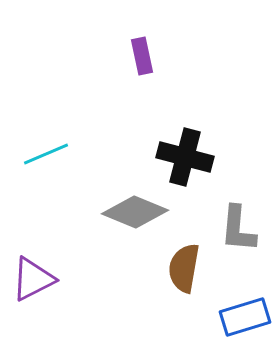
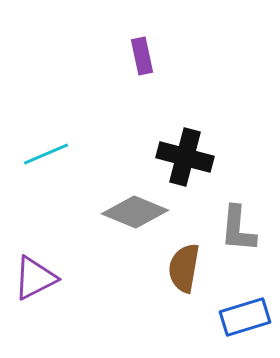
purple triangle: moved 2 px right, 1 px up
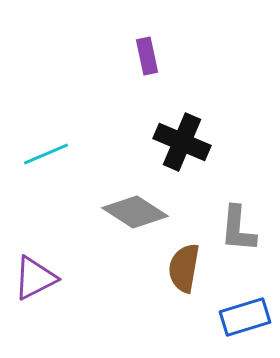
purple rectangle: moved 5 px right
black cross: moved 3 px left, 15 px up; rotated 8 degrees clockwise
gray diamond: rotated 10 degrees clockwise
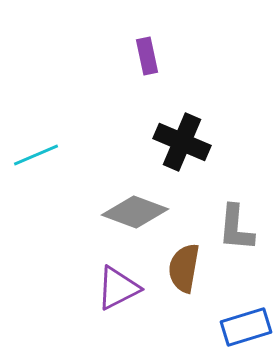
cyan line: moved 10 px left, 1 px down
gray diamond: rotated 12 degrees counterclockwise
gray L-shape: moved 2 px left, 1 px up
purple triangle: moved 83 px right, 10 px down
blue rectangle: moved 1 px right, 10 px down
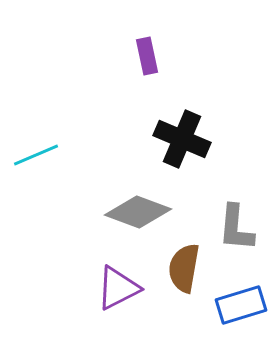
black cross: moved 3 px up
gray diamond: moved 3 px right
blue rectangle: moved 5 px left, 22 px up
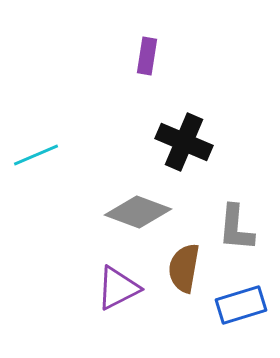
purple rectangle: rotated 21 degrees clockwise
black cross: moved 2 px right, 3 px down
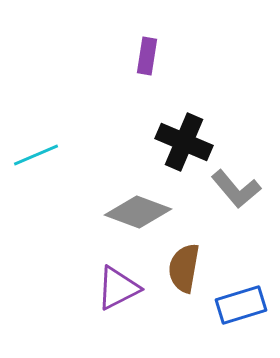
gray L-shape: moved 39 px up; rotated 45 degrees counterclockwise
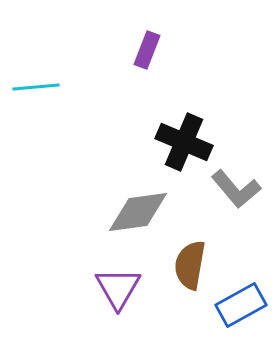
purple rectangle: moved 6 px up; rotated 12 degrees clockwise
cyan line: moved 68 px up; rotated 18 degrees clockwise
gray diamond: rotated 28 degrees counterclockwise
brown semicircle: moved 6 px right, 3 px up
purple triangle: rotated 33 degrees counterclockwise
blue rectangle: rotated 12 degrees counterclockwise
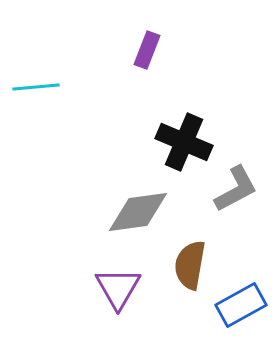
gray L-shape: rotated 78 degrees counterclockwise
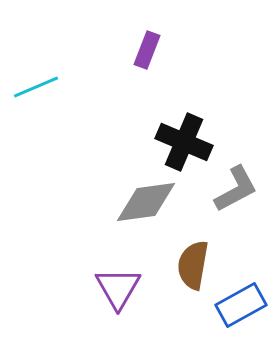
cyan line: rotated 18 degrees counterclockwise
gray diamond: moved 8 px right, 10 px up
brown semicircle: moved 3 px right
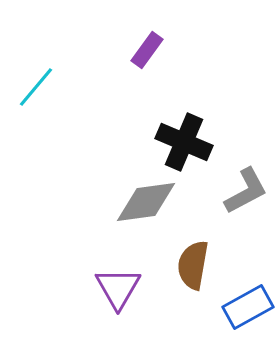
purple rectangle: rotated 15 degrees clockwise
cyan line: rotated 27 degrees counterclockwise
gray L-shape: moved 10 px right, 2 px down
blue rectangle: moved 7 px right, 2 px down
